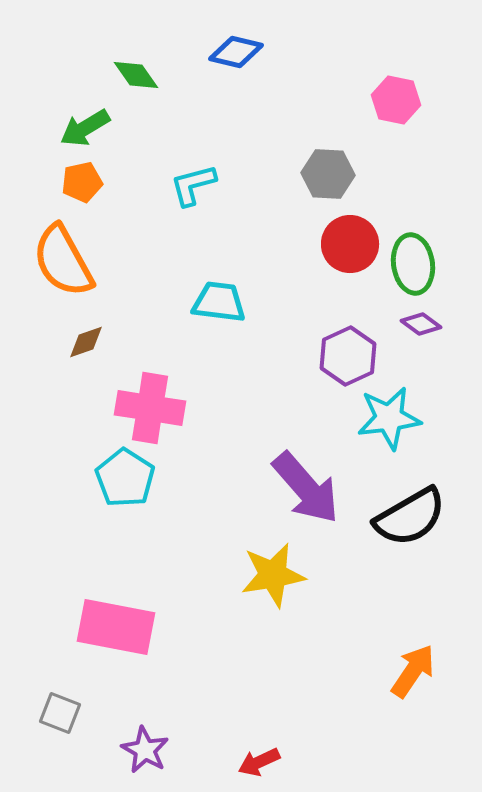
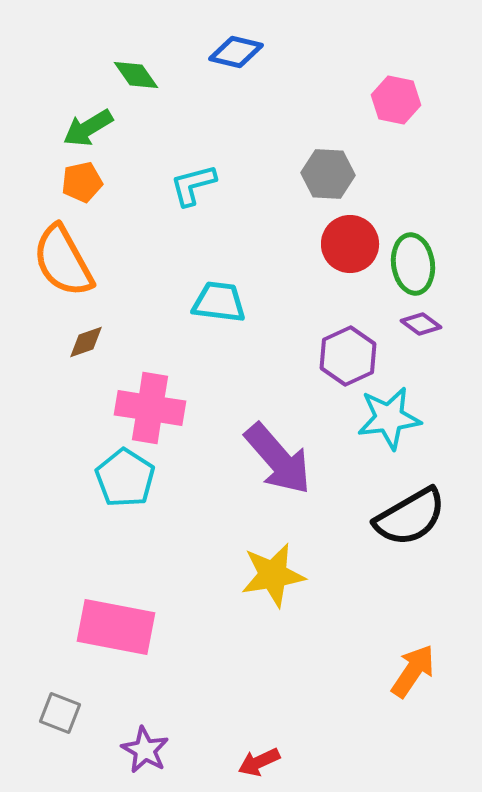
green arrow: moved 3 px right
purple arrow: moved 28 px left, 29 px up
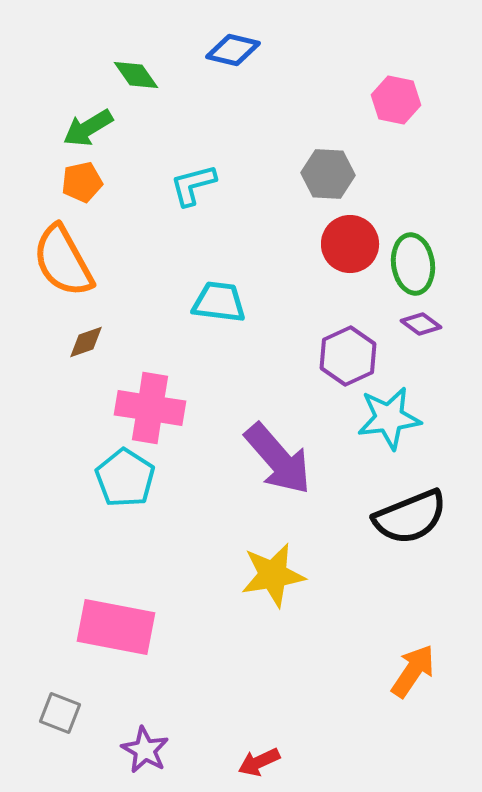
blue diamond: moved 3 px left, 2 px up
black semicircle: rotated 8 degrees clockwise
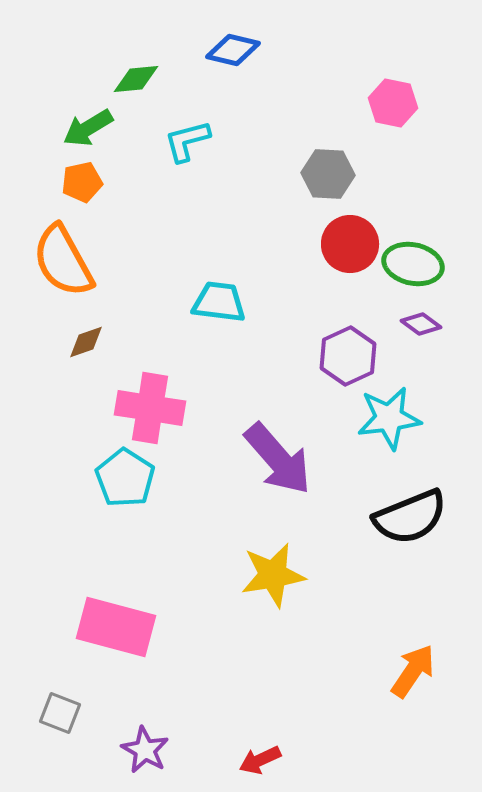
green diamond: moved 4 px down; rotated 60 degrees counterclockwise
pink hexagon: moved 3 px left, 3 px down
cyan L-shape: moved 6 px left, 44 px up
green ellipse: rotated 70 degrees counterclockwise
pink rectangle: rotated 4 degrees clockwise
red arrow: moved 1 px right, 2 px up
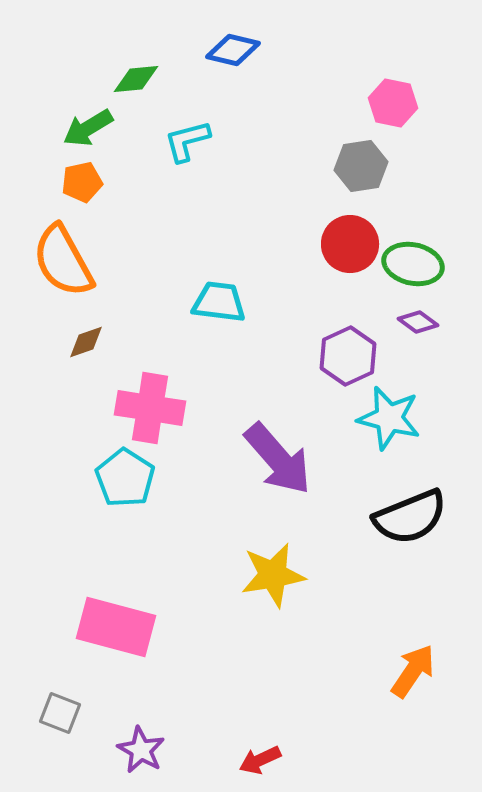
gray hexagon: moved 33 px right, 8 px up; rotated 12 degrees counterclockwise
purple diamond: moved 3 px left, 2 px up
cyan star: rotated 22 degrees clockwise
purple star: moved 4 px left
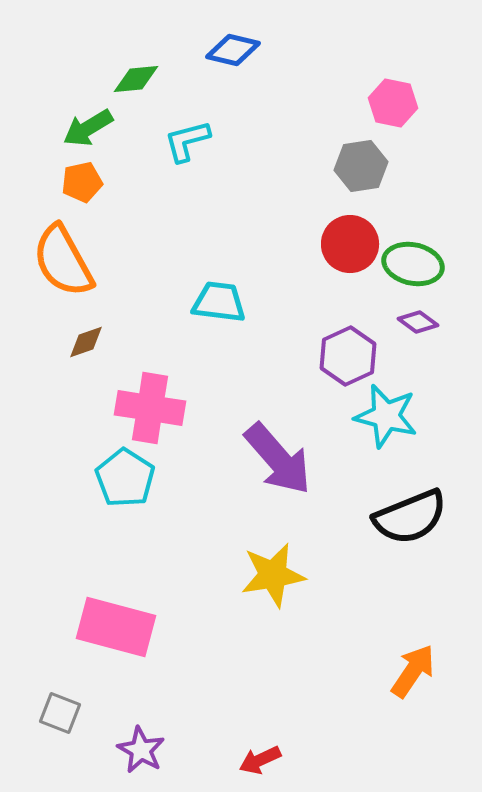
cyan star: moved 3 px left, 2 px up
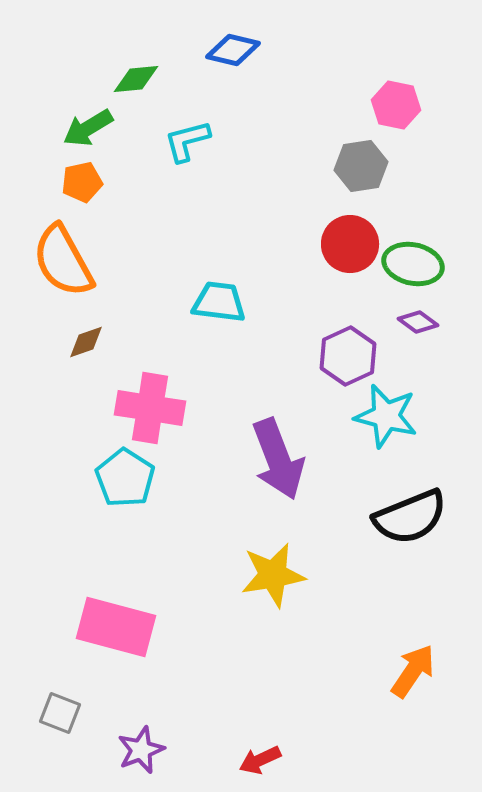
pink hexagon: moved 3 px right, 2 px down
purple arrow: rotated 20 degrees clockwise
purple star: rotated 21 degrees clockwise
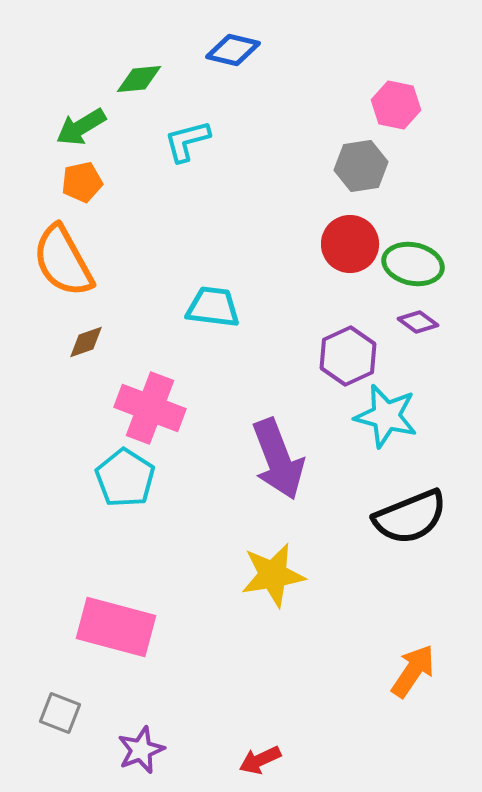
green diamond: moved 3 px right
green arrow: moved 7 px left, 1 px up
cyan trapezoid: moved 6 px left, 5 px down
pink cross: rotated 12 degrees clockwise
